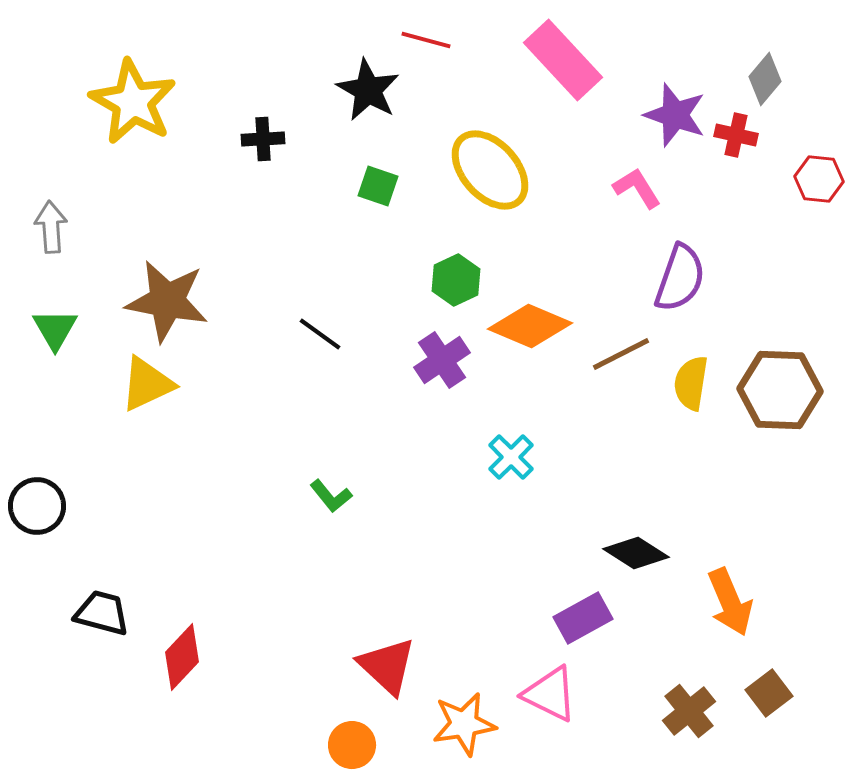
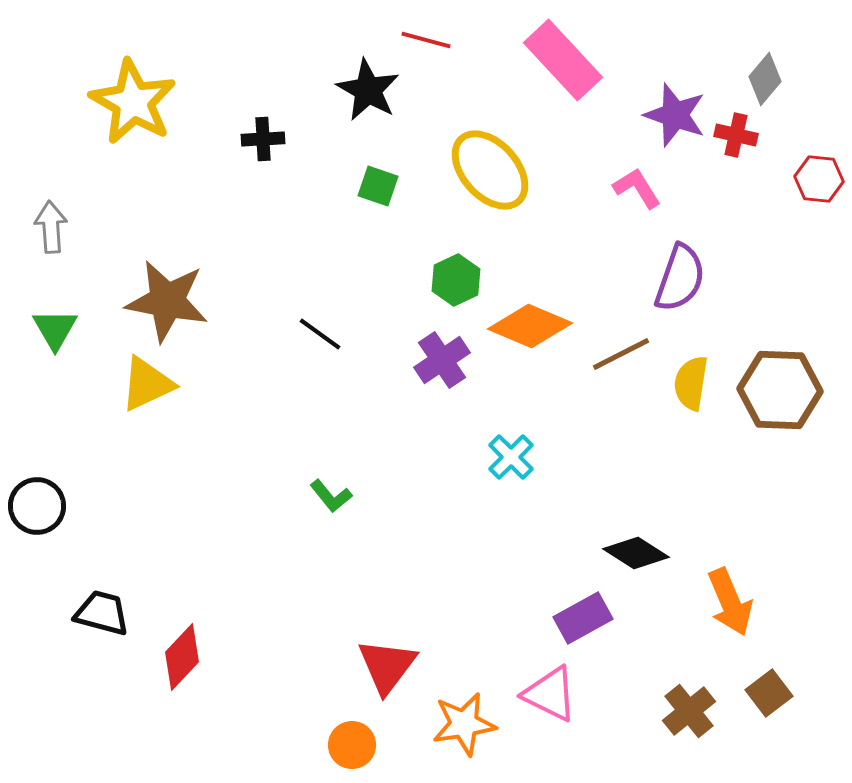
red triangle: rotated 24 degrees clockwise
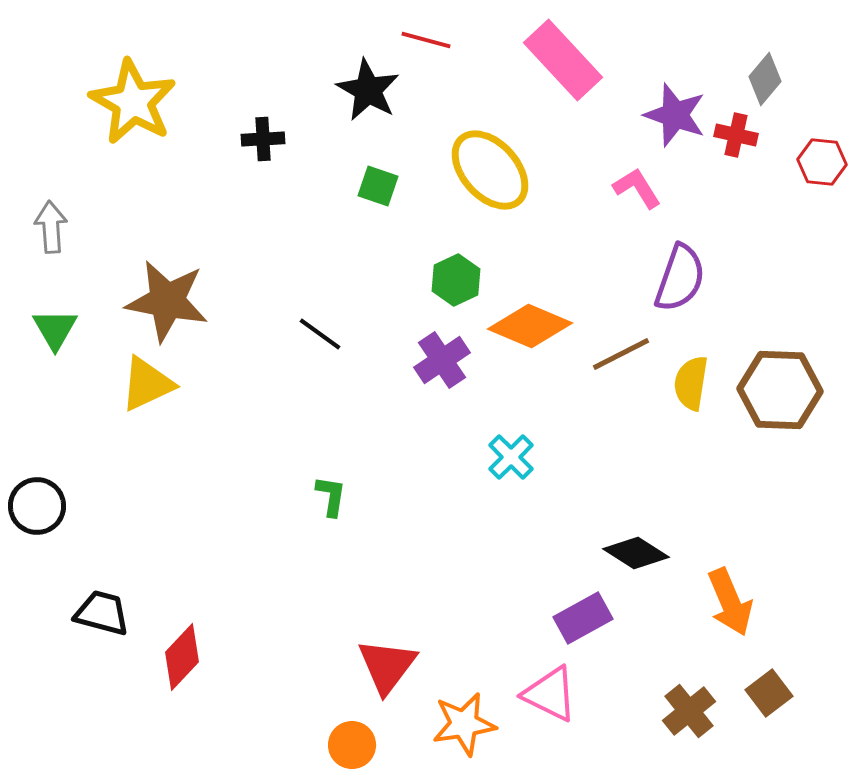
red hexagon: moved 3 px right, 17 px up
green L-shape: rotated 132 degrees counterclockwise
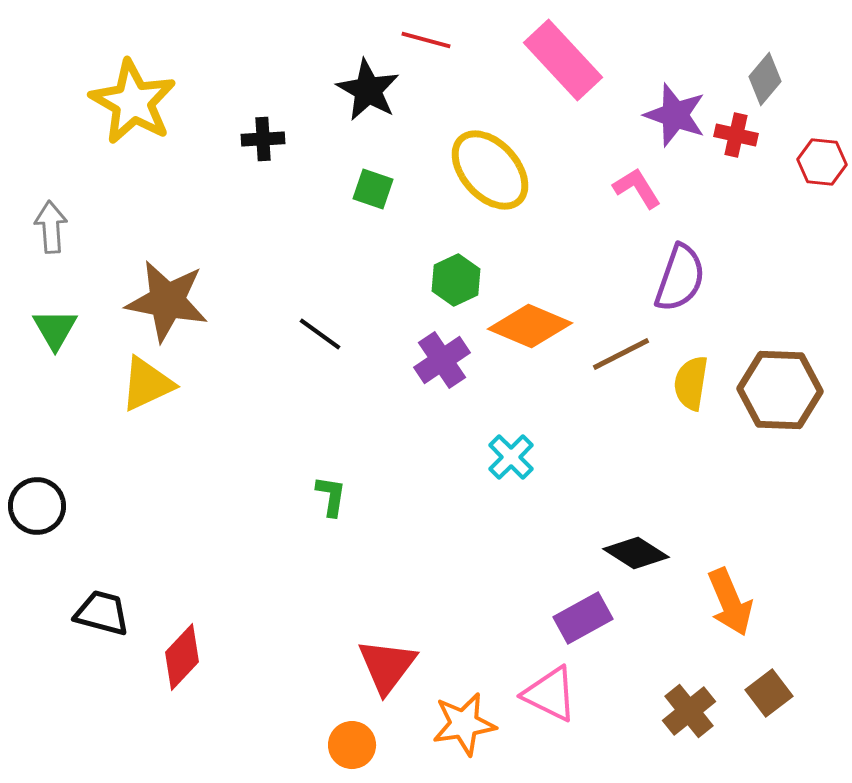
green square: moved 5 px left, 3 px down
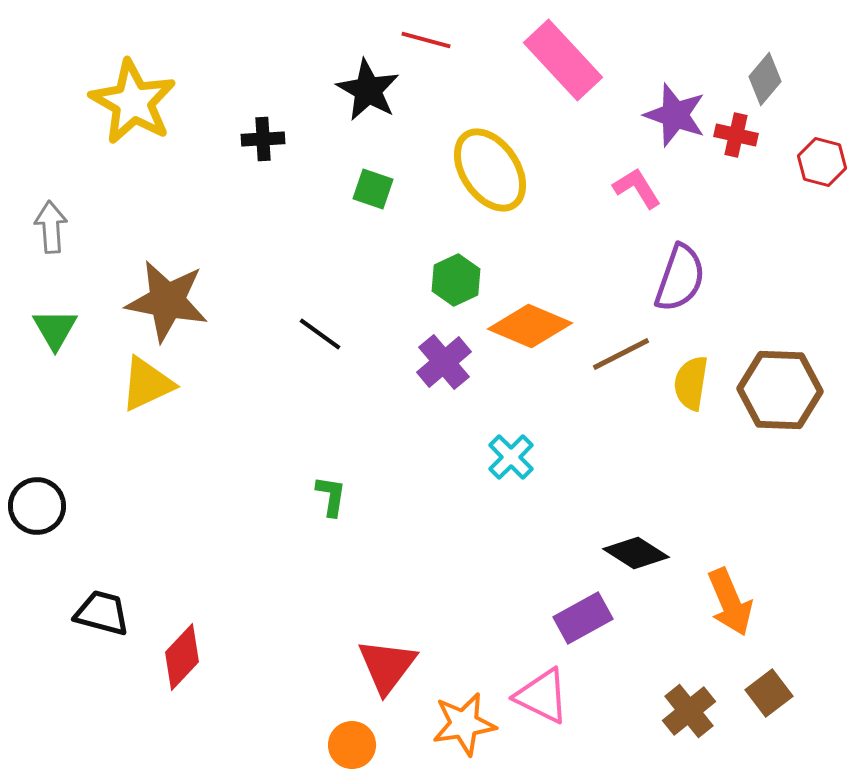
red hexagon: rotated 9 degrees clockwise
yellow ellipse: rotated 8 degrees clockwise
purple cross: moved 2 px right, 2 px down; rotated 6 degrees counterclockwise
pink triangle: moved 8 px left, 2 px down
